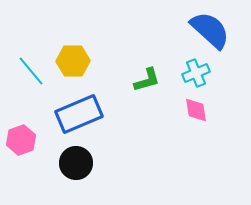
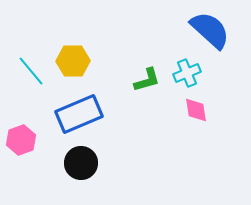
cyan cross: moved 9 px left
black circle: moved 5 px right
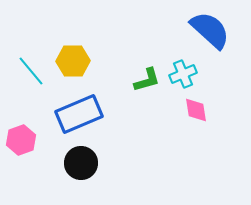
cyan cross: moved 4 px left, 1 px down
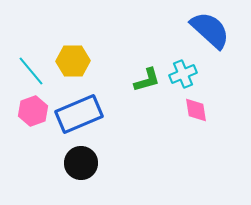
pink hexagon: moved 12 px right, 29 px up
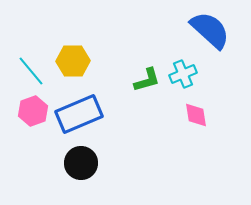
pink diamond: moved 5 px down
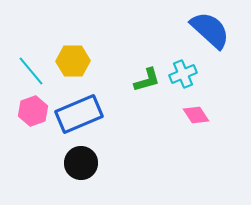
pink diamond: rotated 24 degrees counterclockwise
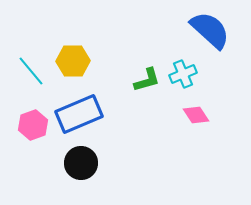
pink hexagon: moved 14 px down
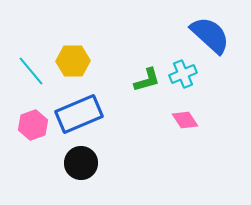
blue semicircle: moved 5 px down
pink diamond: moved 11 px left, 5 px down
